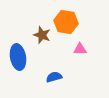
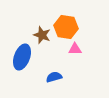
orange hexagon: moved 5 px down
pink triangle: moved 5 px left
blue ellipse: moved 4 px right; rotated 30 degrees clockwise
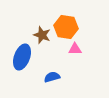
blue semicircle: moved 2 px left
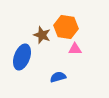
blue semicircle: moved 6 px right
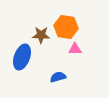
brown star: moved 1 px left; rotated 18 degrees counterclockwise
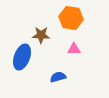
orange hexagon: moved 5 px right, 9 px up
pink triangle: moved 1 px left
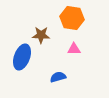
orange hexagon: moved 1 px right
